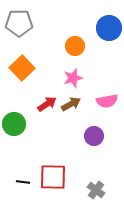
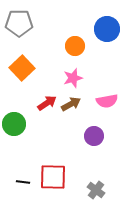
blue circle: moved 2 px left, 1 px down
red arrow: moved 1 px up
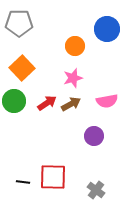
green circle: moved 23 px up
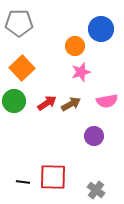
blue circle: moved 6 px left
pink star: moved 8 px right, 6 px up
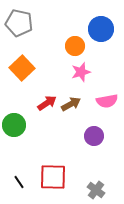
gray pentagon: rotated 12 degrees clockwise
green circle: moved 24 px down
black line: moved 4 px left; rotated 48 degrees clockwise
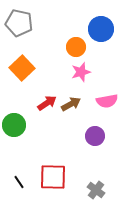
orange circle: moved 1 px right, 1 px down
purple circle: moved 1 px right
